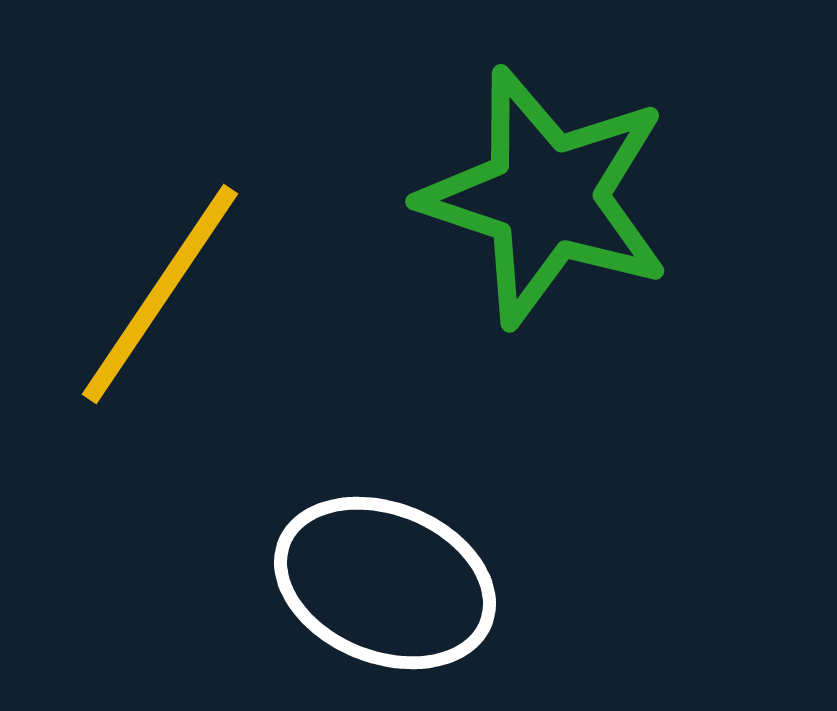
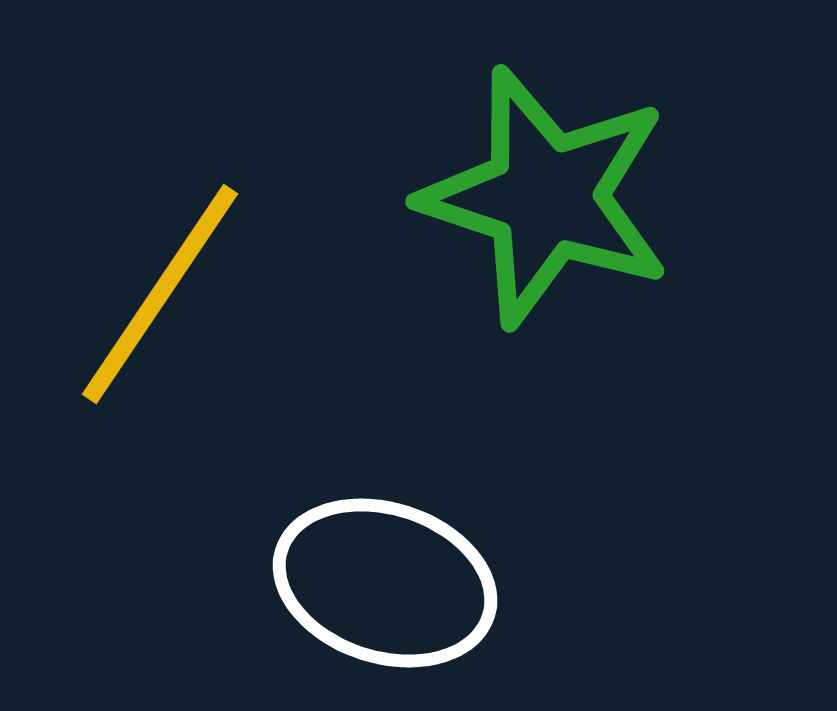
white ellipse: rotated 4 degrees counterclockwise
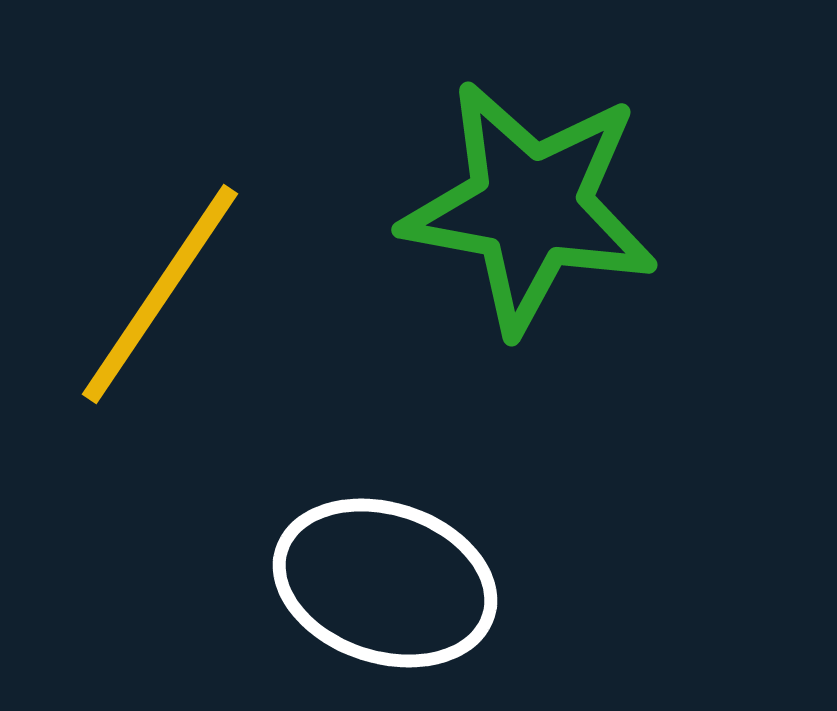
green star: moved 16 px left, 10 px down; rotated 8 degrees counterclockwise
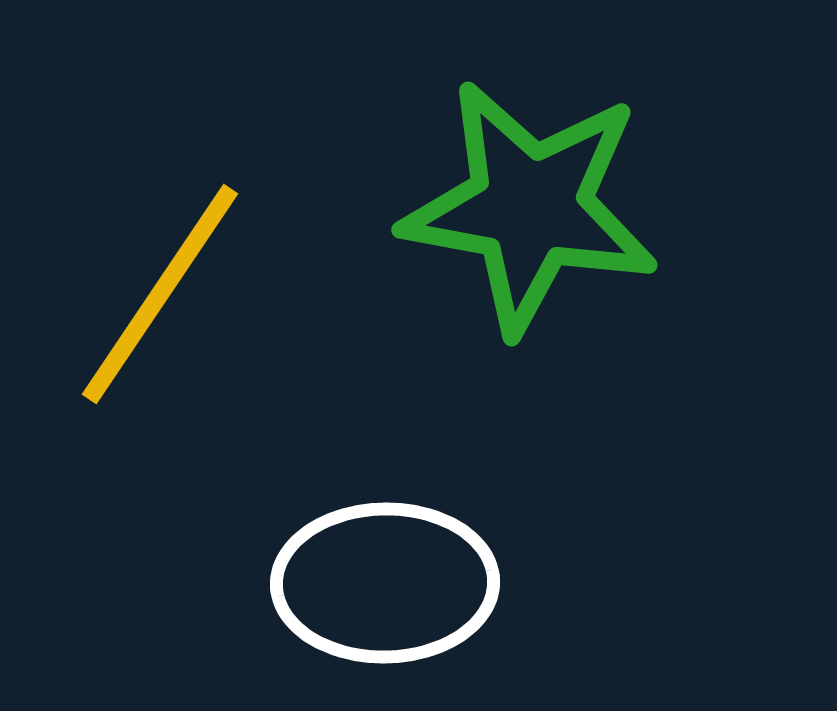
white ellipse: rotated 19 degrees counterclockwise
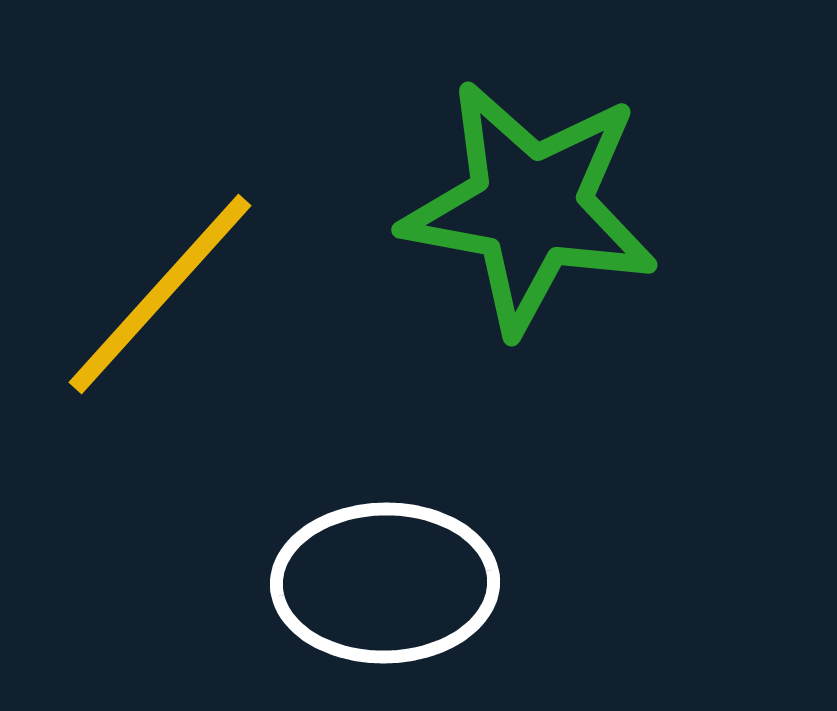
yellow line: rotated 8 degrees clockwise
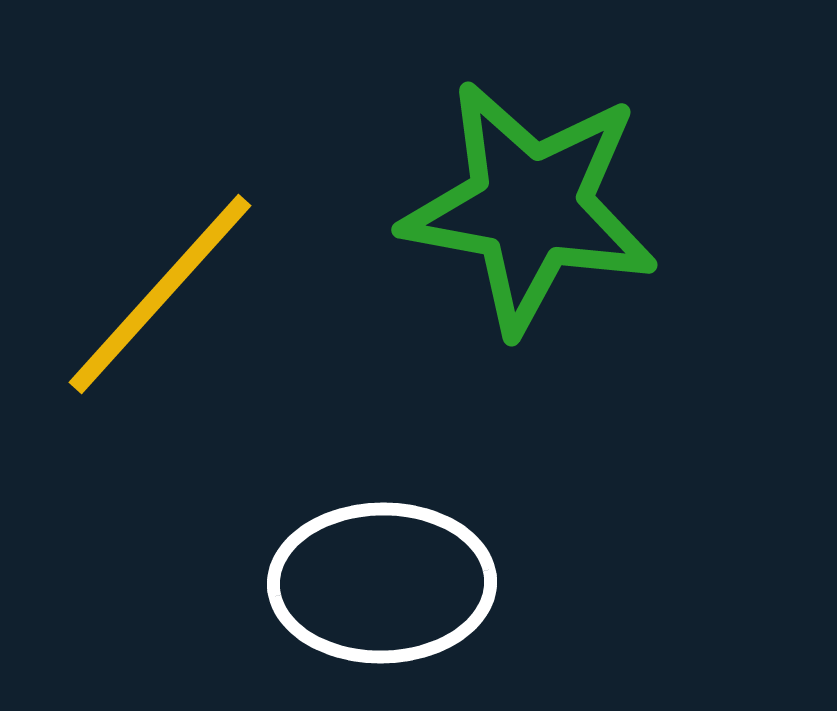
white ellipse: moved 3 px left
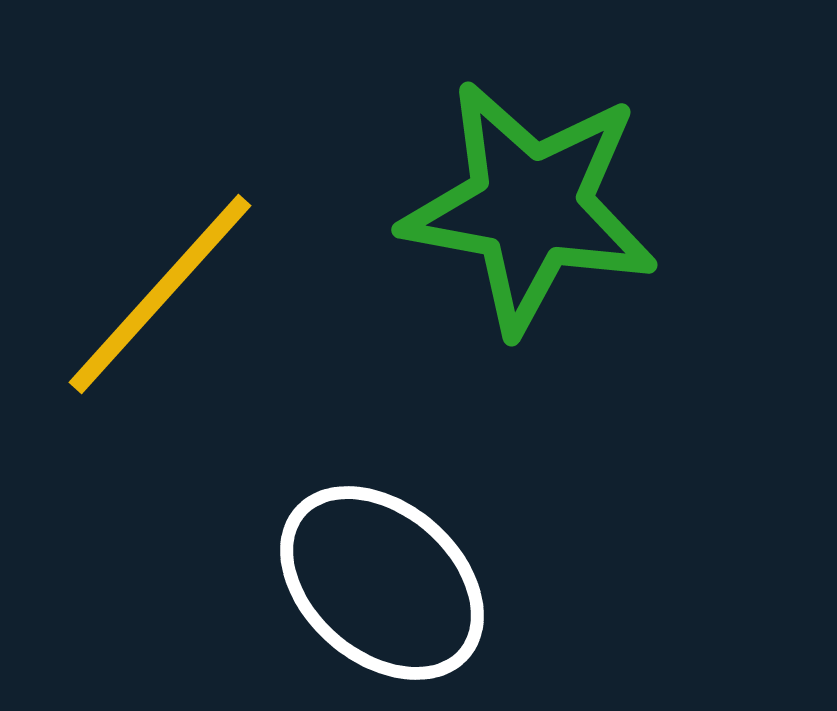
white ellipse: rotated 42 degrees clockwise
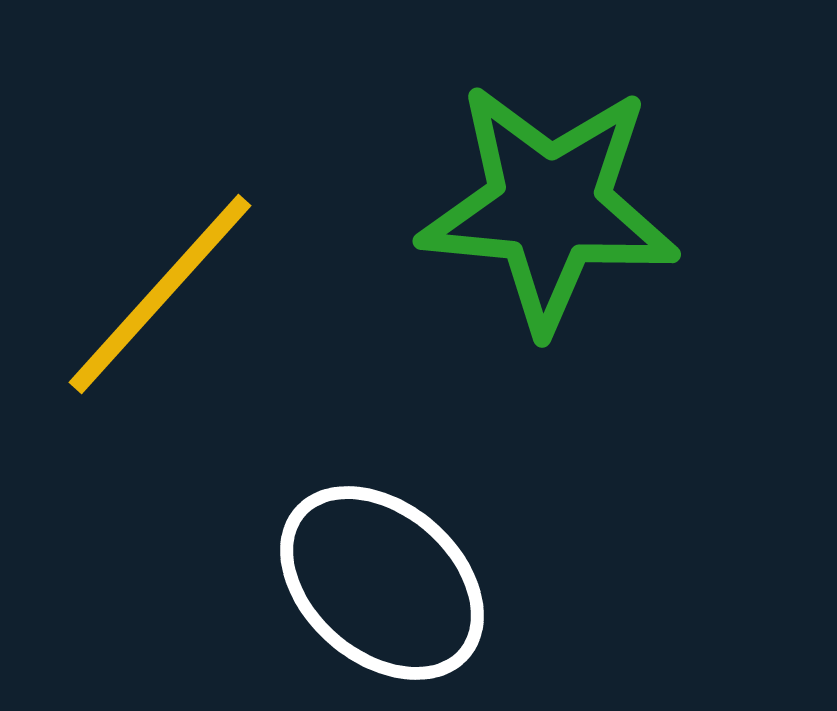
green star: moved 19 px right; rotated 5 degrees counterclockwise
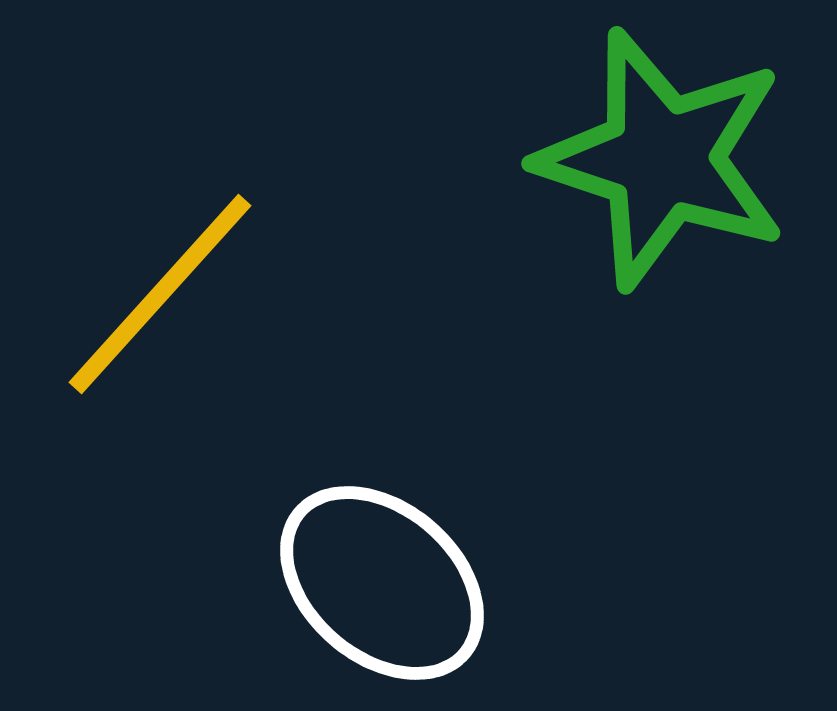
green star: moved 113 px right, 48 px up; rotated 13 degrees clockwise
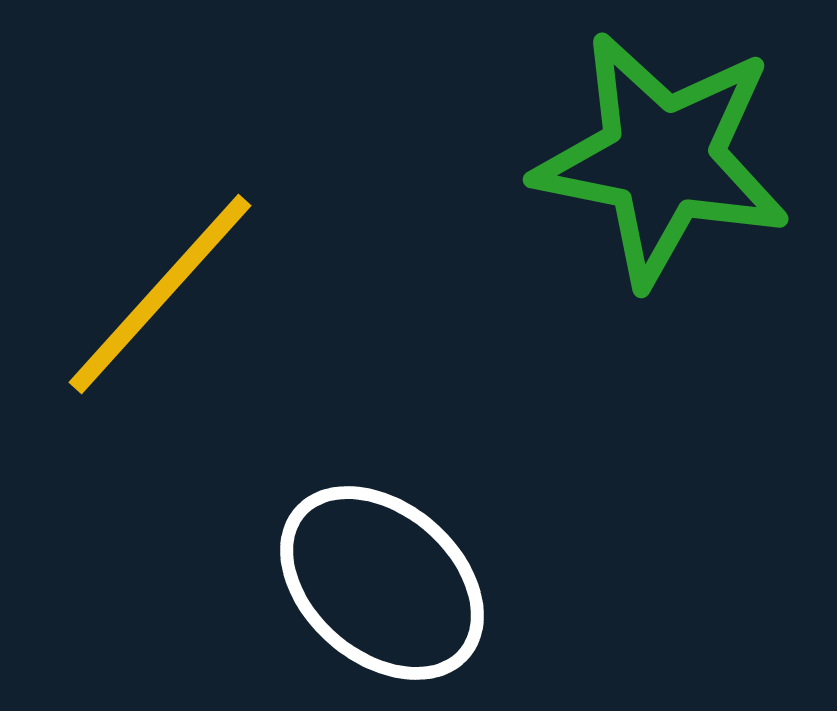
green star: rotated 7 degrees counterclockwise
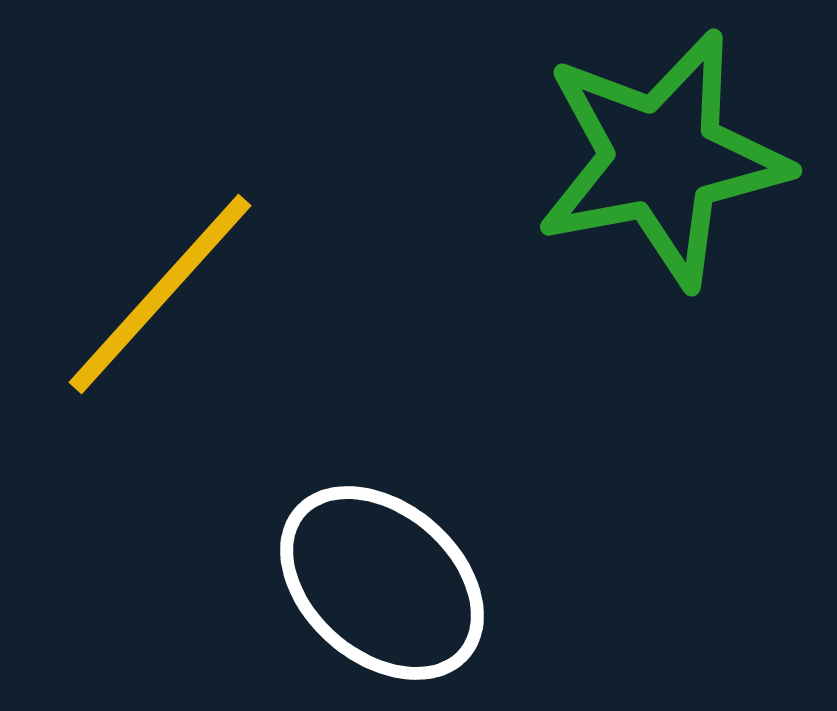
green star: rotated 22 degrees counterclockwise
